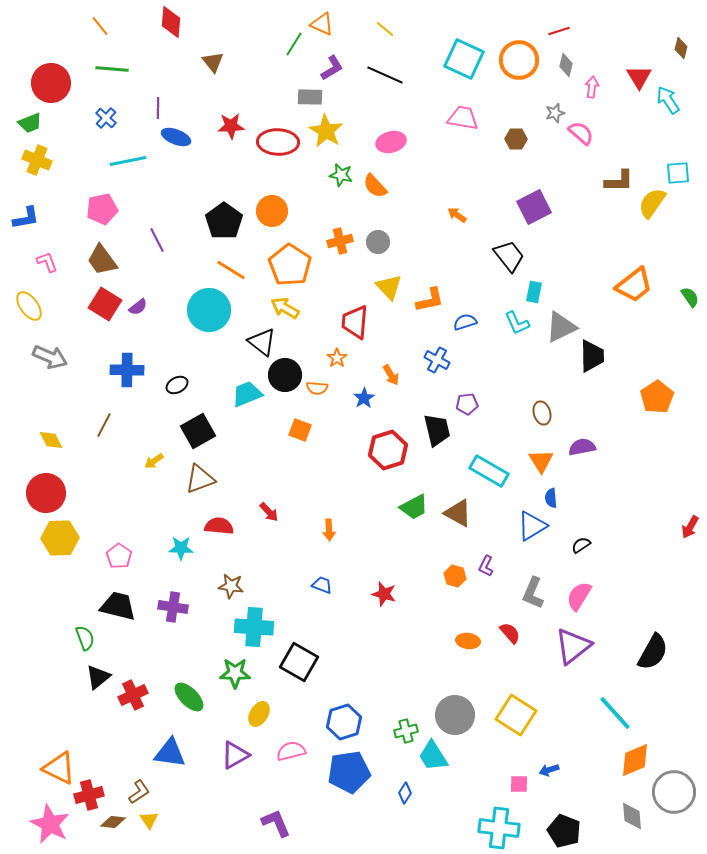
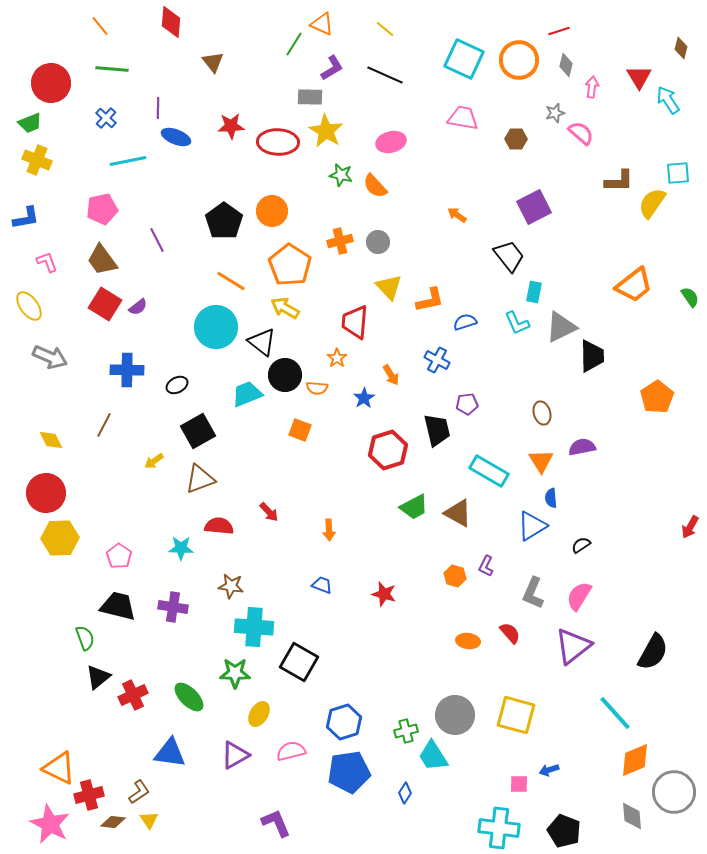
orange line at (231, 270): moved 11 px down
cyan circle at (209, 310): moved 7 px right, 17 px down
yellow square at (516, 715): rotated 18 degrees counterclockwise
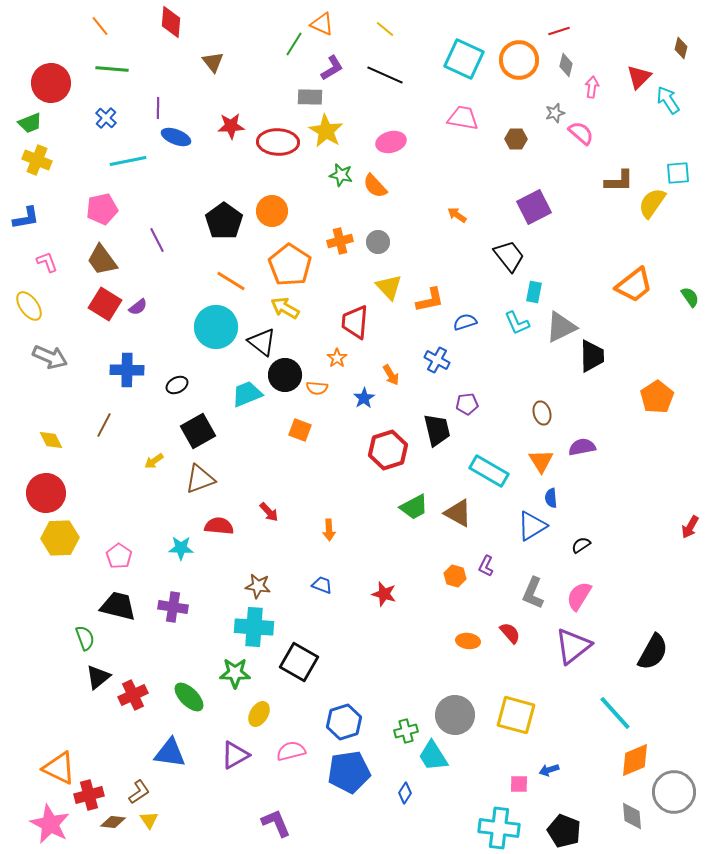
red triangle at (639, 77): rotated 16 degrees clockwise
brown star at (231, 586): moved 27 px right
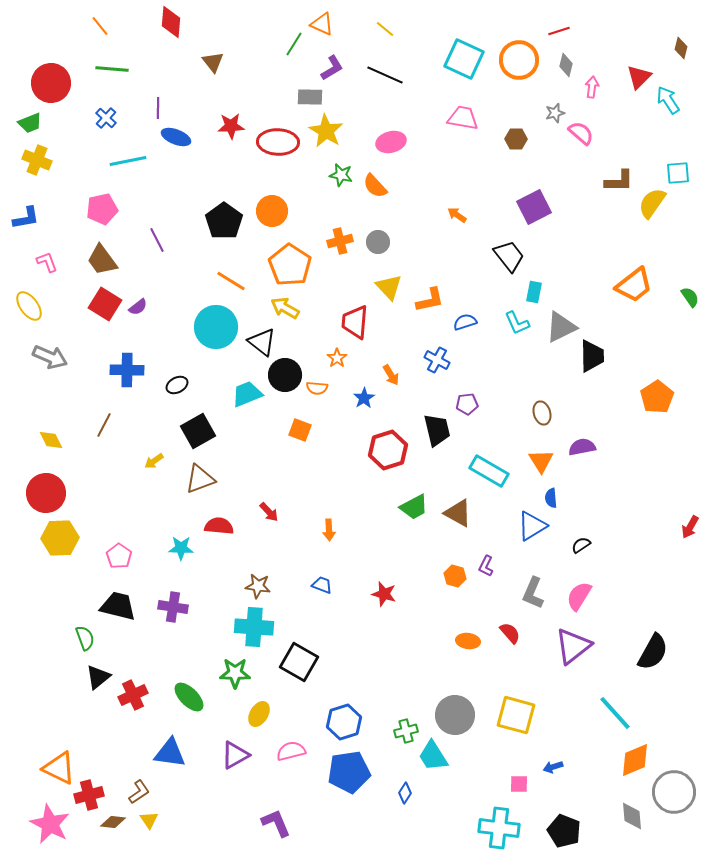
blue arrow at (549, 770): moved 4 px right, 3 px up
